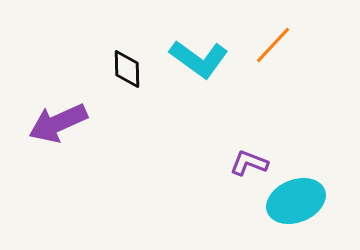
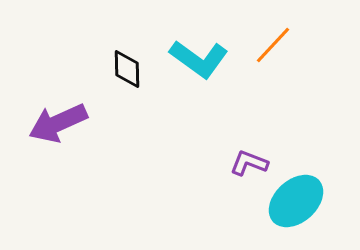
cyan ellipse: rotated 20 degrees counterclockwise
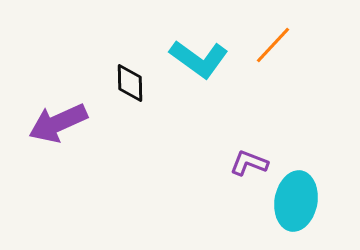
black diamond: moved 3 px right, 14 px down
cyan ellipse: rotated 38 degrees counterclockwise
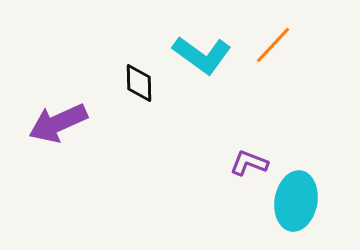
cyan L-shape: moved 3 px right, 4 px up
black diamond: moved 9 px right
